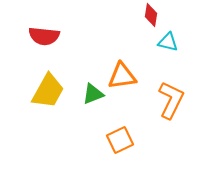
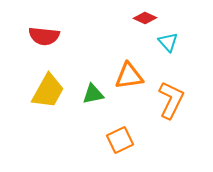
red diamond: moved 6 px left, 3 px down; rotated 75 degrees counterclockwise
cyan triangle: rotated 35 degrees clockwise
orange triangle: moved 7 px right
green triangle: rotated 10 degrees clockwise
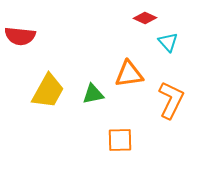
red semicircle: moved 24 px left
orange triangle: moved 2 px up
orange square: rotated 24 degrees clockwise
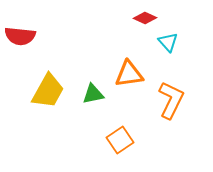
orange square: rotated 32 degrees counterclockwise
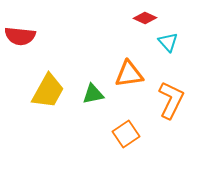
orange square: moved 6 px right, 6 px up
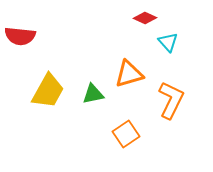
orange triangle: rotated 8 degrees counterclockwise
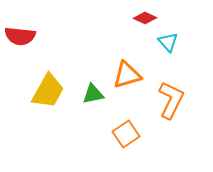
orange triangle: moved 2 px left, 1 px down
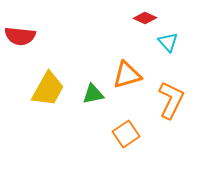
yellow trapezoid: moved 2 px up
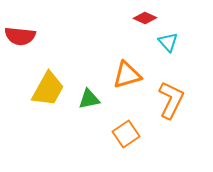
green triangle: moved 4 px left, 5 px down
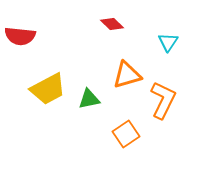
red diamond: moved 33 px left, 6 px down; rotated 20 degrees clockwise
cyan triangle: rotated 15 degrees clockwise
yellow trapezoid: rotated 33 degrees clockwise
orange L-shape: moved 8 px left
